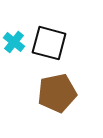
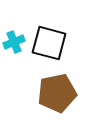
cyan cross: rotated 30 degrees clockwise
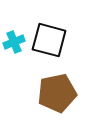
black square: moved 3 px up
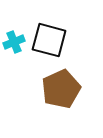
brown pentagon: moved 4 px right, 4 px up; rotated 12 degrees counterclockwise
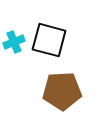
brown pentagon: moved 1 px right, 2 px down; rotated 21 degrees clockwise
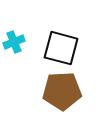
black square: moved 12 px right, 8 px down
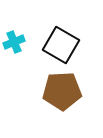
black square: moved 3 px up; rotated 15 degrees clockwise
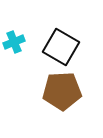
black square: moved 2 px down
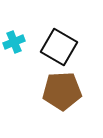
black square: moved 2 px left
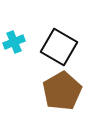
brown pentagon: rotated 27 degrees counterclockwise
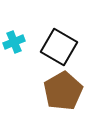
brown pentagon: moved 1 px right
